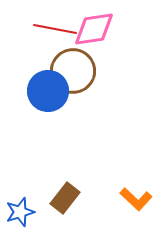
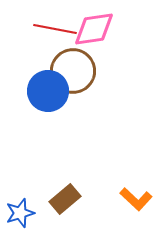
brown rectangle: moved 1 px down; rotated 12 degrees clockwise
blue star: moved 1 px down
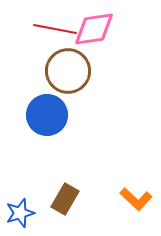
brown circle: moved 5 px left
blue circle: moved 1 px left, 24 px down
brown rectangle: rotated 20 degrees counterclockwise
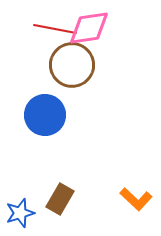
pink diamond: moved 5 px left, 1 px up
brown circle: moved 4 px right, 6 px up
blue circle: moved 2 px left
brown rectangle: moved 5 px left
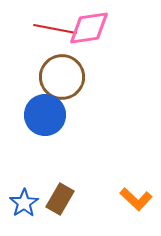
brown circle: moved 10 px left, 12 px down
blue star: moved 4 px right, 10 px up; rotated 16 degrees counterclockwise
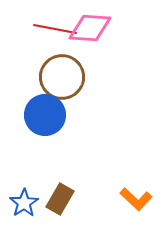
pink diamond: moved 1 px right; rotated 12 degrees clockwise
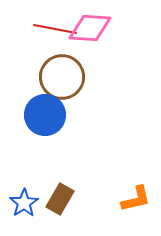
orange L-shape: rotated 56 degrees counterclockwise
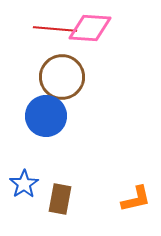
red line: rotated 6 degrees counterclockwise
blue circle: moved 1 px right, 1 px down
brown rectangle: rotated 20 degrees counterclockwise
blue star: moved 19 px up
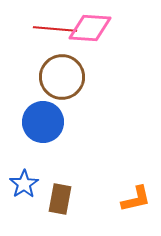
blue circle: moved 3 px left, 6 px down
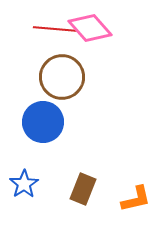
pink diamond: rotated 45 degrees clockwise
brown rectangle: moved 23 px right, 10 px up; rotated 12 degrees clockwise
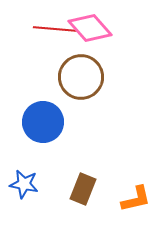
brown circle: moved 19 px right
blue star: rotated 28 degrees counterclockwise
